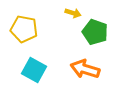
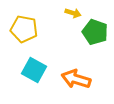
orange arrow: moved 9 px left, 10 px down
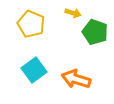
yellow pentagon: moved 7 px right, 5 px up; rotated 12 degrees clockwise
cyan square: rotated 25 degrees clockwise
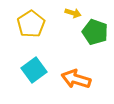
yellow pentagon: rotated 16 degrees clockwise
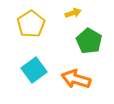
yellow arrow: rotated 35 degrees counterclockwise
green pentagon: moved 6 px left, 9 px down; rotated 10 degrees clockwise
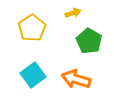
yellow pentagon: moved 1 px right, 4 px down
cyan square: moved 1 px left, 5 px down
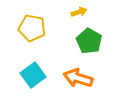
yellow arrow: moved 6 px right, 1 px up
yellow pentagon: rotated 28 degrees counterclockwise
orange arrow: moved 2 px right, 1 px up
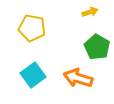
yellow arrow: moved 11 px right
green pentagon: moved 8 px right, 6 px down
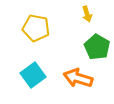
yellow arrow: moved 3 px left, 2 px down; rotated 91 degrees clockwise
yellow pentagon: moved 4 px right
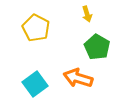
yellow pentagon: rotated 16 degrees clockwise
cyan square: moved 2 px right, 9 px down
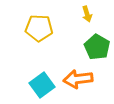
yellow pentagon: moved 3 px right; rotated 24 degrees counterclockwise
orange arrow: moved 1 px down; rotated 24 degrees counterclockwise
cyan square: moved 7 px right, 1 px down
